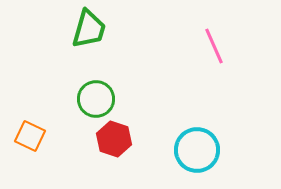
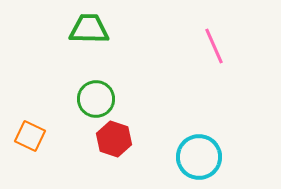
green trapezoid: rotated 105 degrees counterclockwise
cyan circle: moved 2 px right, 7 px down
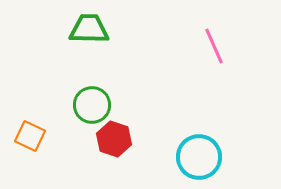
green circle: moved 4 px left, 6 px down
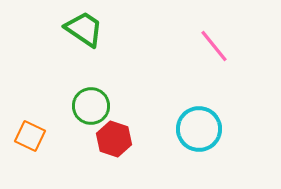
green trapezoid: moved 5 px left; rotated 33 degrees clockwise
pink line: rotated 15 degrees counterclockwise
green circle: moved 1 px left, 1 px down
cyan circle: moved 28 px up
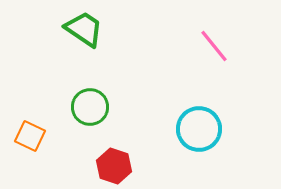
green circle: moved 1 px left, 1 px down
red hexagon: moved 27 px down
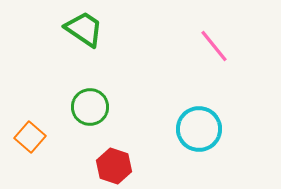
orange square: moved 1 px down; rotated 16 degrees clockwise
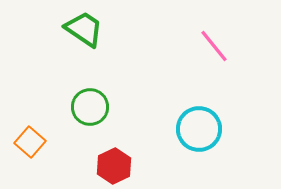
orange square: moved 5 px down
red hexagon: rotated 16 degrees clockwise
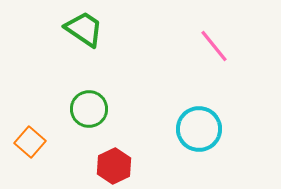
green circle: moved 1 px left, 2 px down
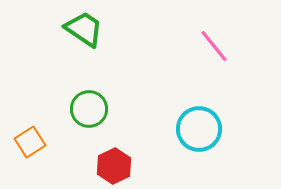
orange square: rotated 16 degrees clockwise
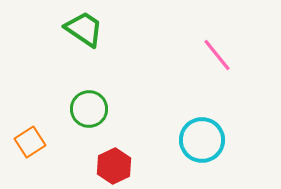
pink line: moved 3 px right, 9 px down
cyan circle: moved 3 px right, 11 px down
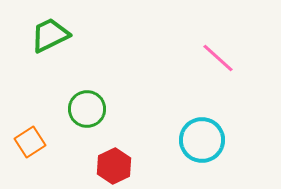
green trapezoid: moved 34 px left, 6 px down; rotated 60 degrees counterclockwise
pink line: moved 1 px right, 3 px down; rotated 9 degrees counterclockwise
green circle: moved 2 px left
